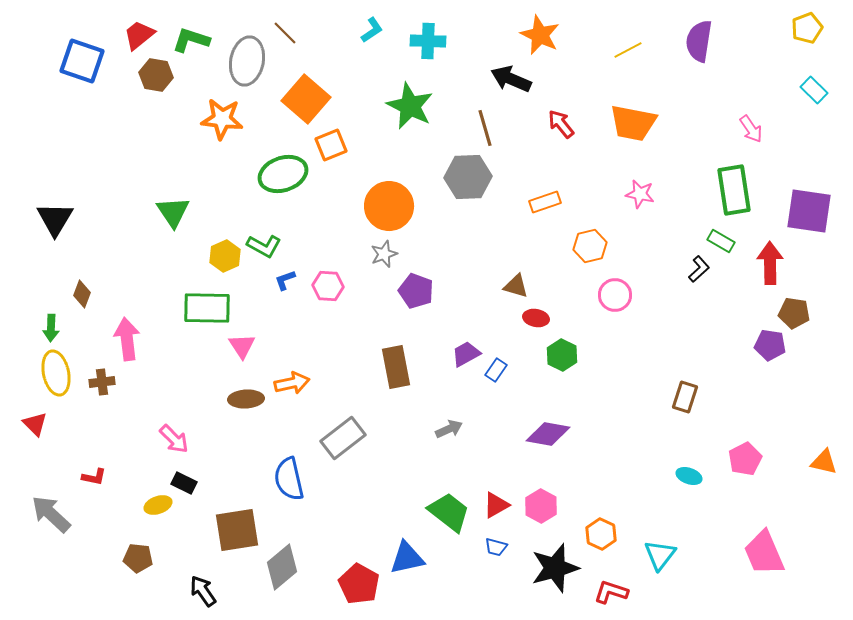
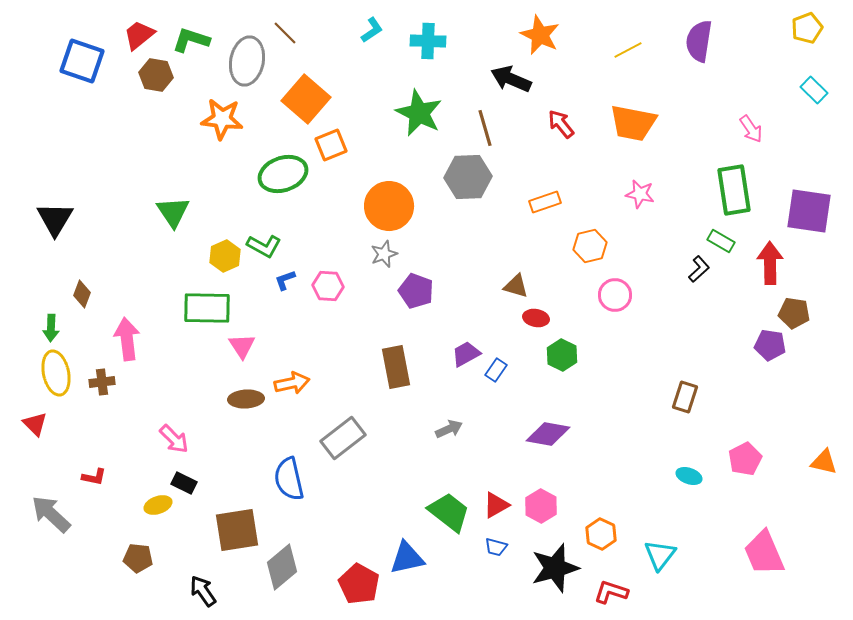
green star at (410, 106): moved 9 px right, 7 px down
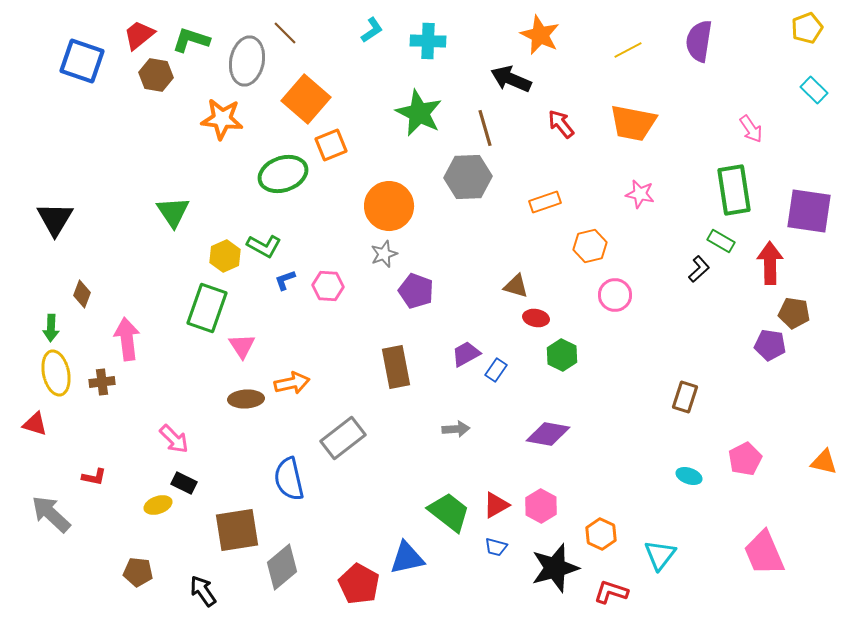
green rectangle at (207, 308): rotated 72 degrees counterclockwise
red triangle at (35, 424): rotated 28 degrees counterclockwise
gray arrow at (449, 429): moved 7 px right; rotated 20 degrees clockwise
brown pentagon at (138, 558): moved 14 px down
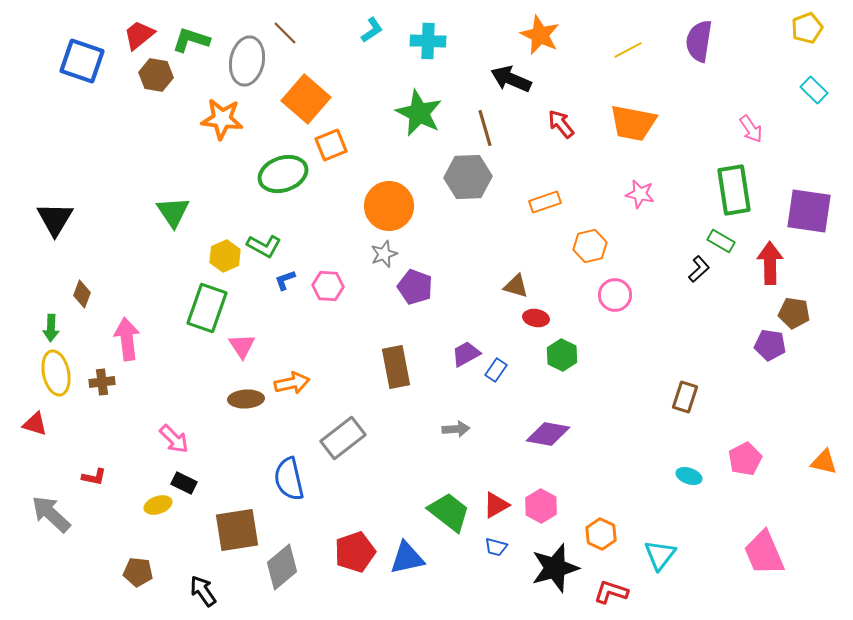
purple pentagon at (416, 291): moved 1 px left, 4 px up
red pentagon at (359, 584): moved 4 px left, 32 px up; rotated 24 degrees clockwise
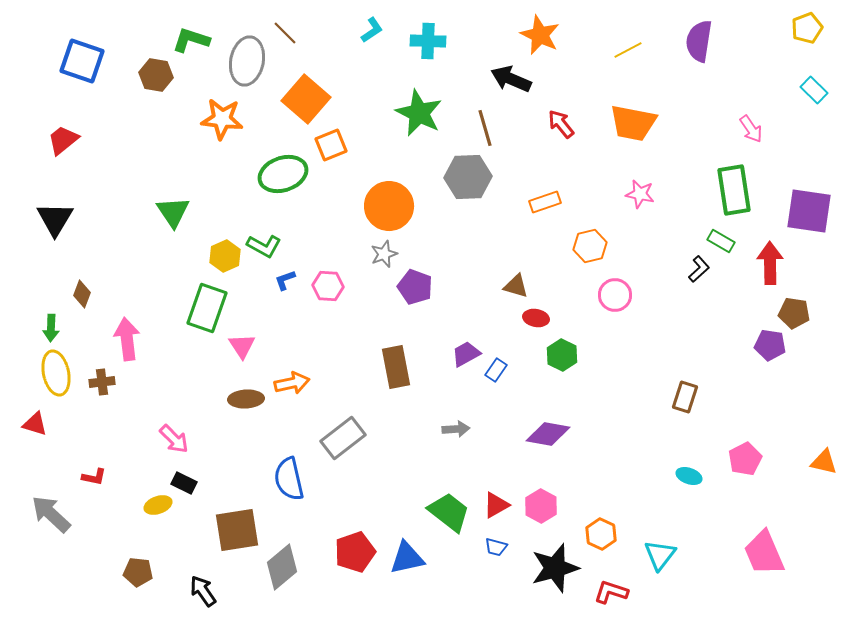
red trapezoid at (139, 35): moved 76 px left, 105 px down
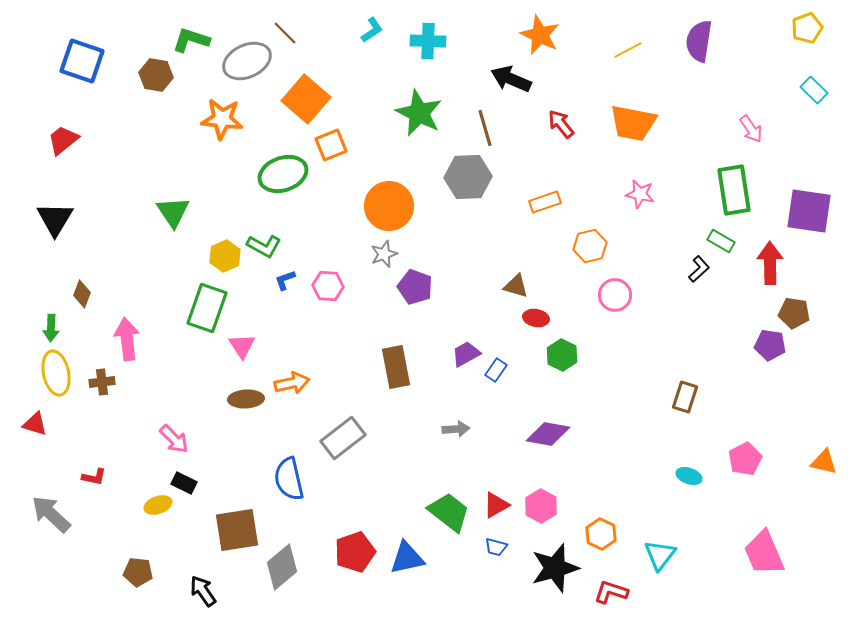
gray ellipse at (247, 61): rotated 54 degrees clockwise
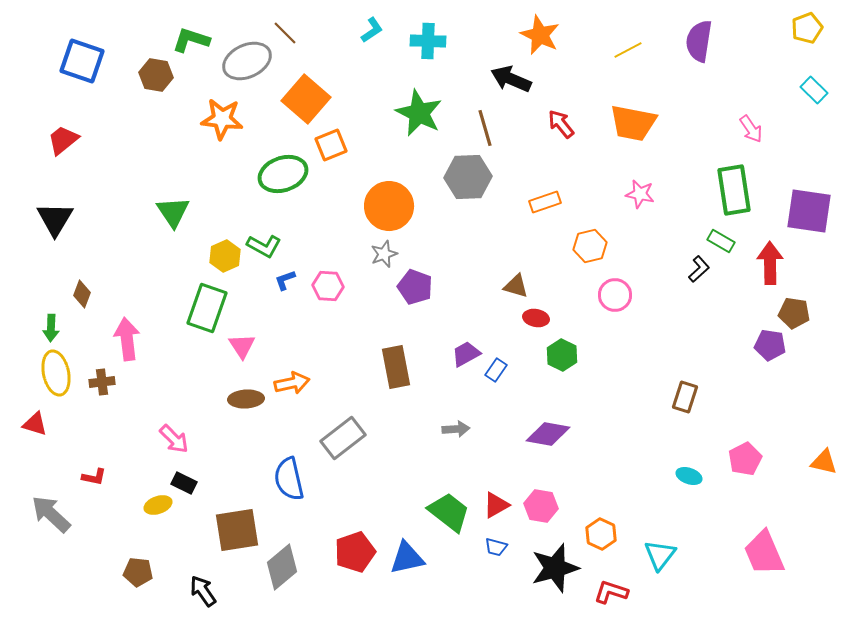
pink hexagon at (541, 506): rotated 20 degrees counterclockwise
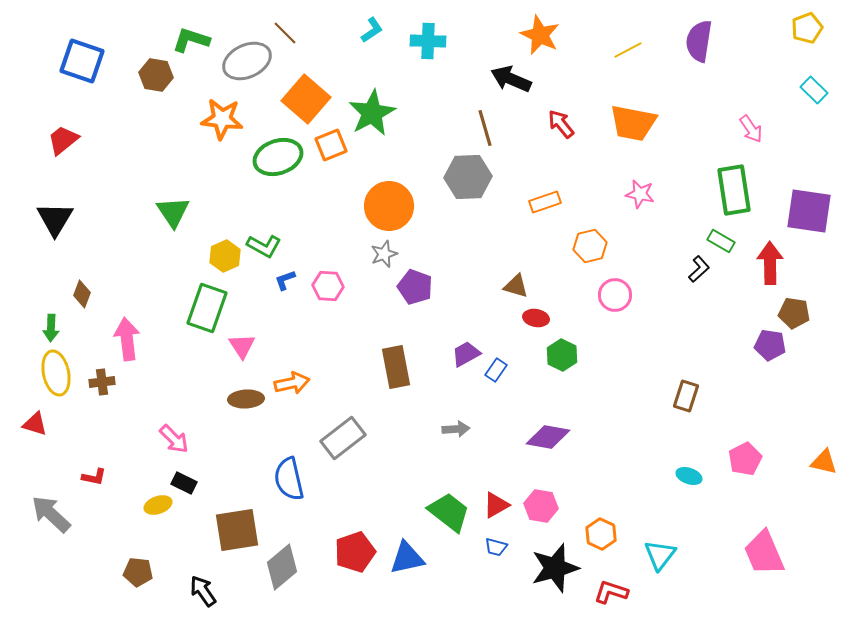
green star at (419, 113): moved 47 px left; rotated 18 degrees clockwise
green ellipse at (283, 174): moved 5 px left, 17 px up
brown rectangle at (685, 397): moved 1 px right, 1 px up
purple diamond at (548, 434): moved 3 px down
